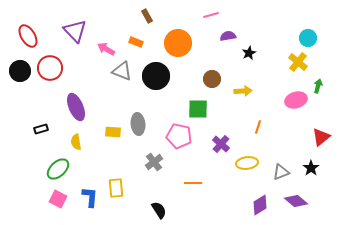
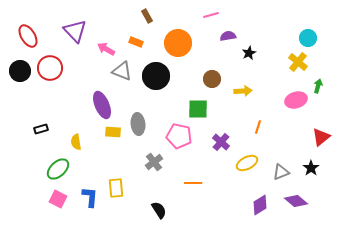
purple ellipse at (76, 107): moved 26 px right, 2 px up
purple cross at (221, 144): moved 2 px up
yellow ellipse at (247, 163): rotated 20 degrees counterclockwise
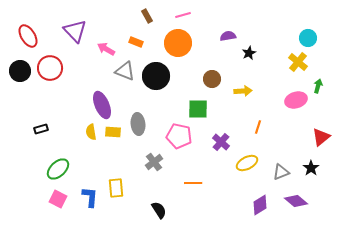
pink line at (211, 15): moved 28 px left
gray triangle at (122, 71): moved 3 px right
yellow semicircle at (76, 142): moved 15 px right, 10 px up
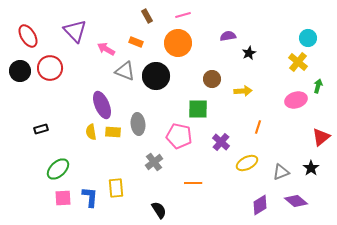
pink square at (58, 199): moved 5 px right, 1 px up; rotated 30 degrees counterclockwise
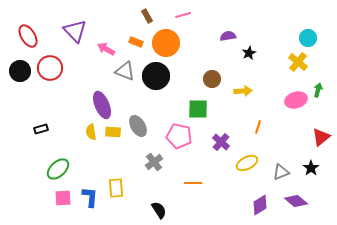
orange circle at (178, 43): moved 12 px left
green arrow at (318, 86): moved 4 px down
gray ellipse at (138, 124): moved 2 px down; rotated 25 degrees counterclockwise
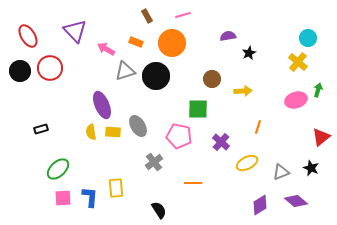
orange circle at (166, 43): moved 6 px right
gray triangle at (125, 71): rotated 40 degrees counterclockwise
black star at (311, 168): rotated 14 degrees counterclockwise
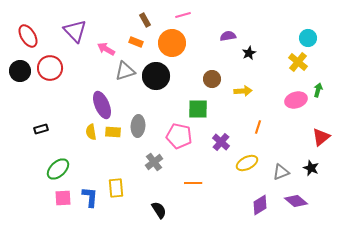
brown rectangle at (147, 16): moved 2 px left, 4 px down
gray ellipse at (138, 126): rotated 35 degrees clockwise
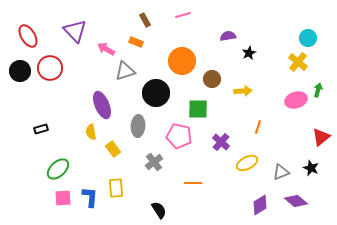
orange circle at (172, 43): moved 10 px right, 18 px down
black circle at (156, 76): moved 17 px down
yellow rectangle at (113, 132): moved 17 px down; rotated 49 degrees clockwise
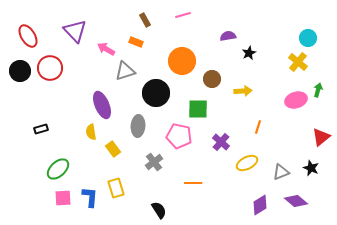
yellow rectangle at (116, 188): rotated 12 degrees counterclockwise
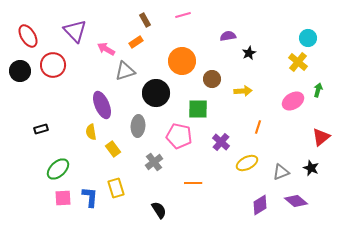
orange rectangle at (136, 42): rotated 56 degrees counterclockwise
red circle at (50, 68): moved 3 px right, 3 px up
pink ellipse at (296, 100): moved 3 px left, 1 px down; rotated 15 degrees counterclockwise
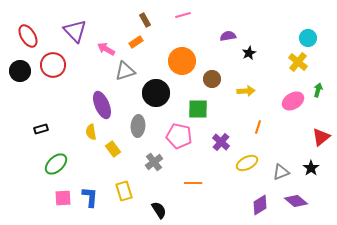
yellow arrow at (243, 91): moved 3 px right
black star at (311, 168): rotated 14 degrees clockwise
green ellipse at (58, 169): moved 2 px left, 5 px up
yellow rectangle at (116, 188): moved 8 px right, 3 px down
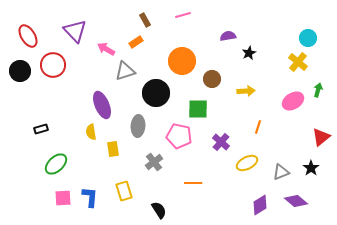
yellow rectangle at (113, 149): rotated 28 degrees clockwise
